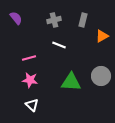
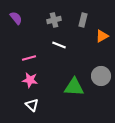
green triangle: moved 3 px right, 5 px down
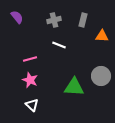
purple semicircle: moved 1 px right, 1 px up
orange triangle: rotated 32 degrees clockwise
pink line: moved 1 px right, 1 px down
pink star: rotated 14 degrees clockwise
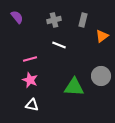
orange triangle: rotated 40 degrees counterclockwise
white triangle: rotated 32 degrees counterclockwise
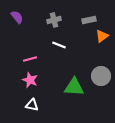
gray rectangle: moved 6 px right; rotated 64 degrees clockwise
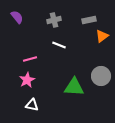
pink star: moved 3 px left; rotated 21 degrees clockwise
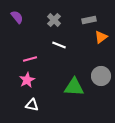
gray cross: rotated 32 degrees counterclockwise
orange triangle: moved 1 px left, 1 px down
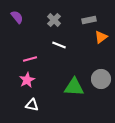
gray circle: moved 3 px down
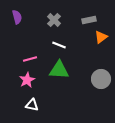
purple semicircle: rotated 24 degrees clockwise
green triangle: moved 15 px left, 17 px up
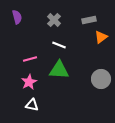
pink star: moved 2 px right, 2 px down
